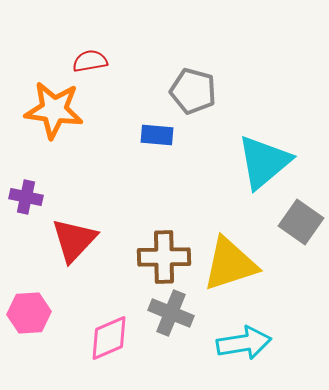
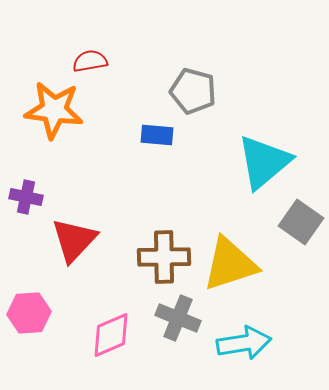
gray cross: moved 7 px right, 5 px down
pink diamond: moved 2 px right, 3 px up
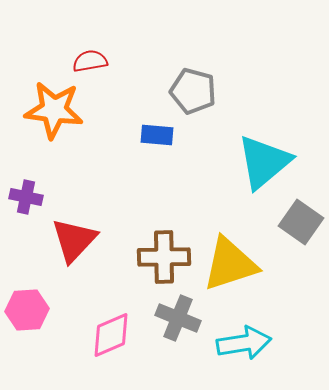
pink hexagon: moved 2 px left, 3 px up
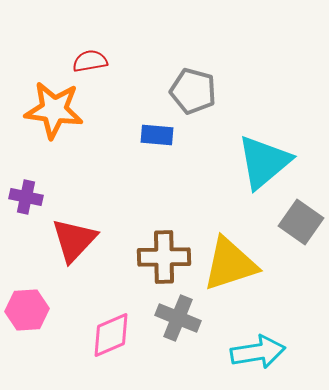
cyan arrow: moved 14 px right, 9 px down
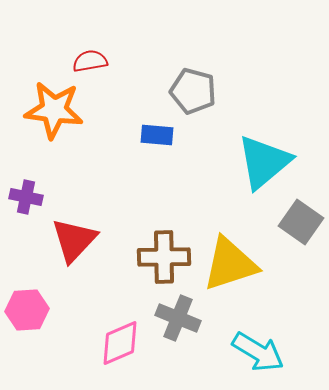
pink diamond: moved 9 px right, 8 px down
cyan arrow: rotated 40 degrees clockwise
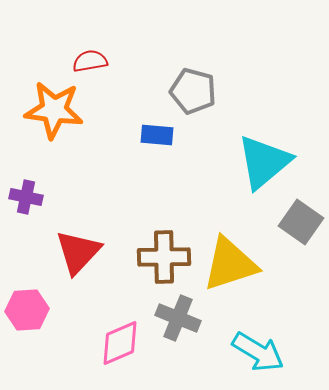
red triangle: moved 4 px right, 12 px down
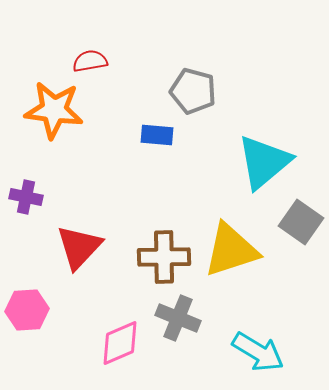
red triangle: moved 1 px right, 5 px up
yellow triangle: moved 1 px right, 14 px up
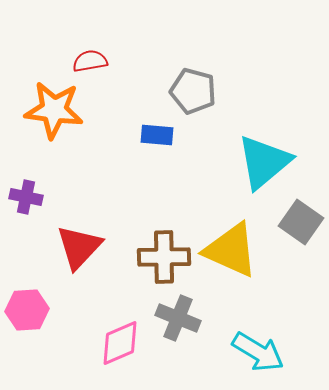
yellow triangle: rotated 42 degrees clockwise
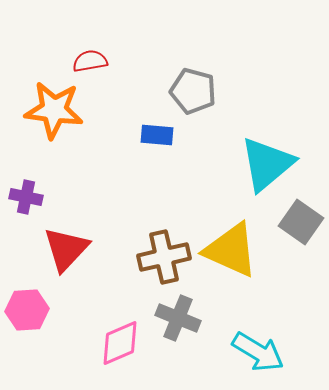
cyan triangle: moved 3 px right, 2 px down
red triangle: moved 13 px left, 2 px down
brown cross: rotated 12 degrees counterclockwise
